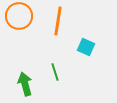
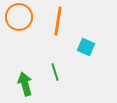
orange circle: moved 1 px down
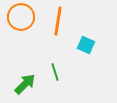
orange circle: moved 2 px right
cyan square: moved 2 px up
green arrow: rotated 60 degrees clockwise
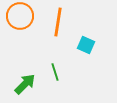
orange circle: moved 1 px left, 1 px up
orange line: moved 1 px down
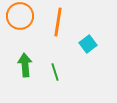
cyan square: moved 2 px right, 1 px up; rotated 30 degrees clockwise
green arrow: moved 19 px up; rotated 50 degrees counterclockwise
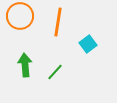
green line: rotated 60 degrees clockwise
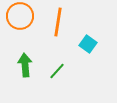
cyan square: rotated 18 degrees counterclockwise
green line: moved 2 px right, 1 px up
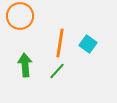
orange line: moved 2 px right, 21 px down
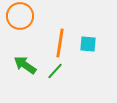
cyan square: rotated 30 degrees counterclockwise
green arrow: rotated 50 degrees counterclockwise
green line: moved 2 px left
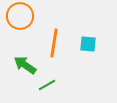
orange line: moved 6 px left
green line: moved 8 px left, 14 px down; rotated 18 degrees clockwise
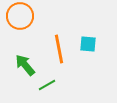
orange line: moved 5 px right, 6 px down; rotated 20 degrees counterclockwise
green arrow: rotated 15 degrees clockwise
